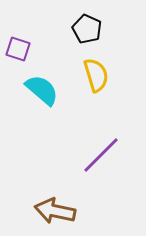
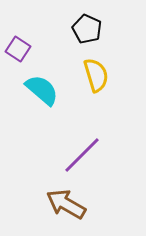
purple square: rotated 15 degrees clockwise
purple line: moved 19 px left
brown arrow: moved 11 px right, 7 px up; rotated 18 degrees clockwise
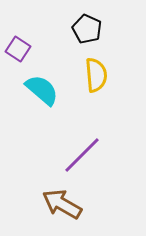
yellow semicircle: rotated 12 degrees clockwise
brown arrow: moved 4 px left
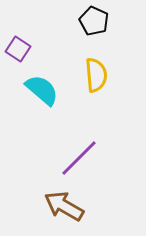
black pentagon: moved 7 px right, 8 px up
purple line: moved 3 px left, 3 px down
brown arrow: moved 2 px right, 2 px down
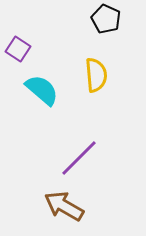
black pentagon: moved 12 px right, 2 px up
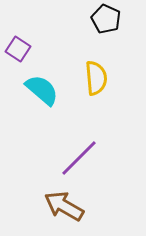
yellow semicircle: moved 3 px down
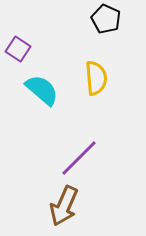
brown arrow: rotated 96 degrees counterclockwise
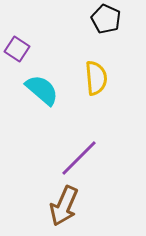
purple square: moved 1 px left
